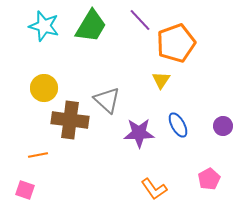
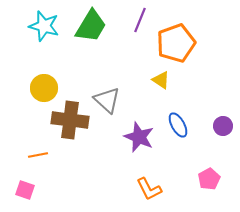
purple line: rotated 65 degrees clockwise
yellow triangle: rotated 30 degrees counterclockwise
purple star: moved 4 px down; rotated 24 degrees clockwise
orange L-shape: moved 5 px left; rotated 8 degrees clockwise
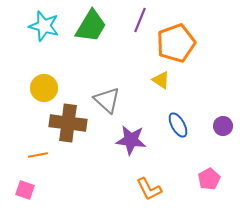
brown cross: moved 2 px left, 3 px down
purple star: moved 8 px left, 3 px down; rotated 16 degrees counterclockwise
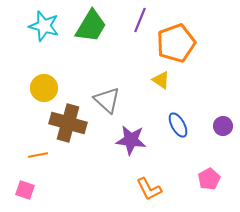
brown cross: rotated 9 degrees clockwise
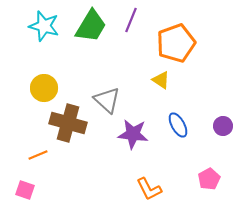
purple line: moved 9 px left
purple star: moved 2 px right, 6 px up
orange line: rotated 12 degrees counterclockwise
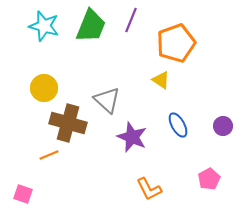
green trapezoid: rotated 9 degrees counterclockwise
purple star: moved 1 px left, 3 px down; rotated 16 degrees clockwise
orange line: moved 11 px right
pink square: moved 2 px left, 4 px down
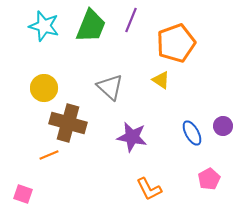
gray triangle: moved 3 px right, 13 px up
blue ellipse: moved 14 px right, 8 px down
purple star: rotated 12 degrees counterclockwise
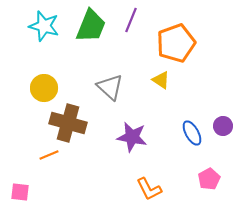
pink square: moved 3 px left, 2 px up; rotated 12 degrees counterclockwise
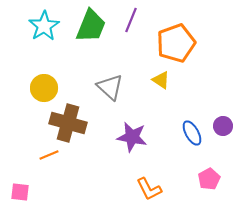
cyan star: rotated 24 degrees clockwise
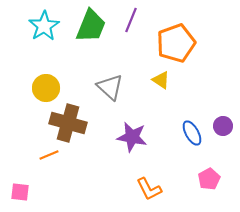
yellow circle: moved 2 px right
